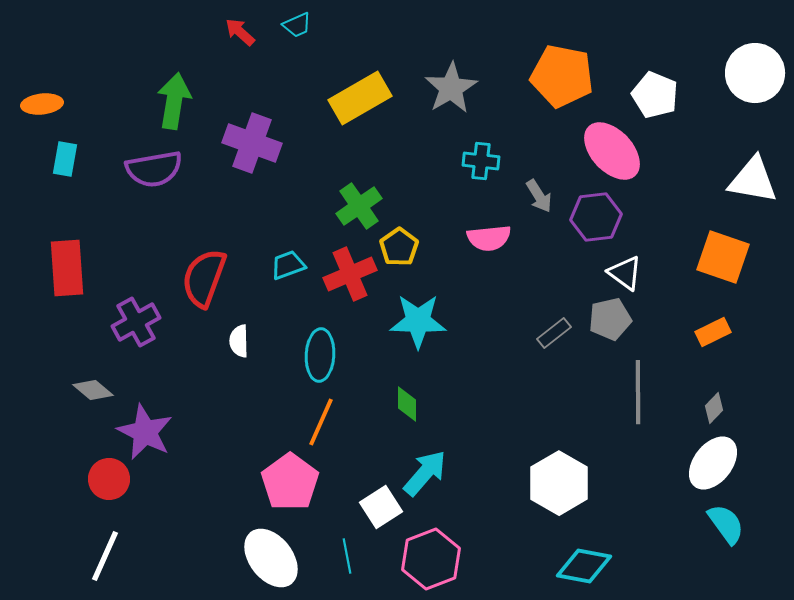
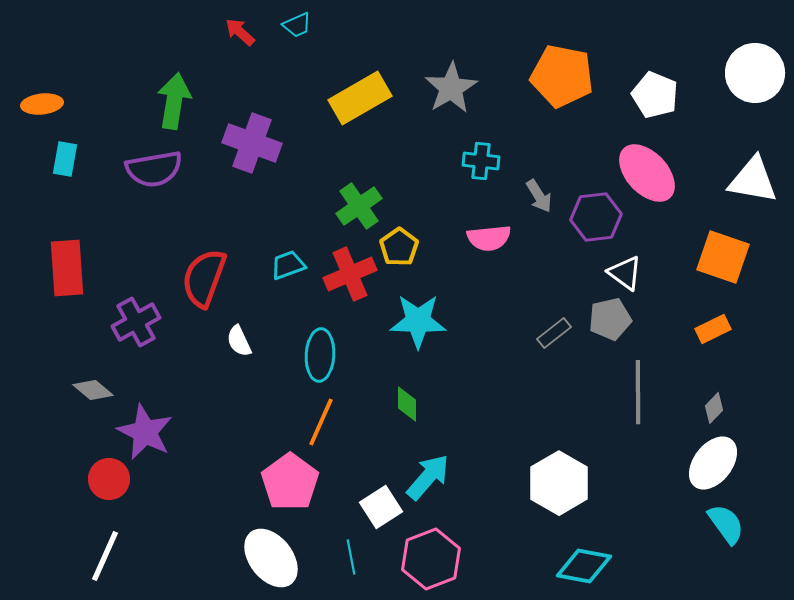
pink ellipse at (612, 151): moved 35 px right, 22 px down
orange rectangle at (713, 332): moved 3 px up
white semicircle at (239, 341): rotated 24 degrees counterclockwise
cyan arrow at (425, 473): moved 3 px right, 4 px down
cyan line at (347, 556): moved 4 px right, 1 px down
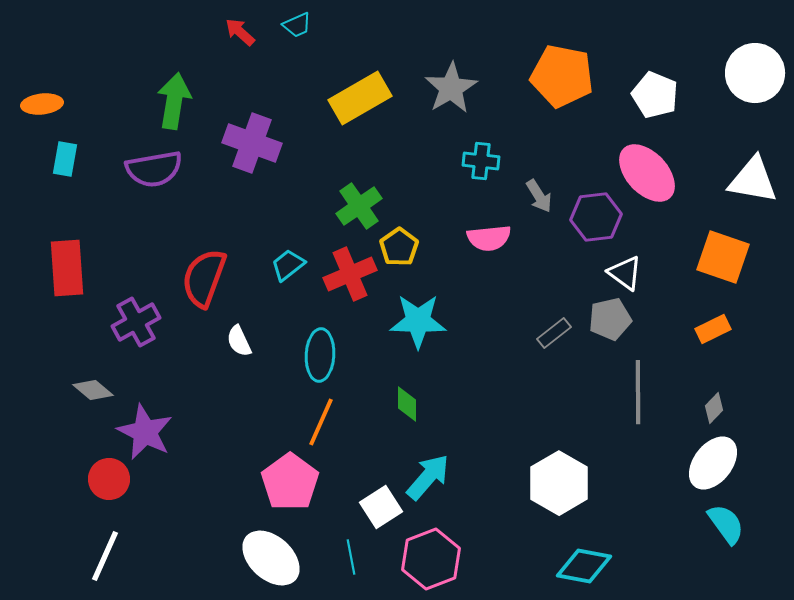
cyan trapezoid at (288, 265): rotated 18 degrees counterclockwise
white ellipse at (271, 558): rotated 10 degrees counterclockwise
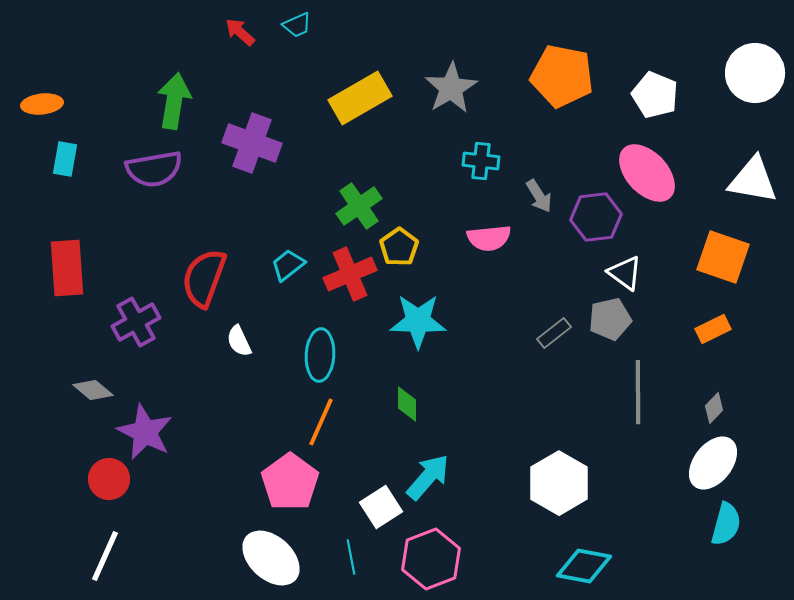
cyan semicircle at (726, 524): rotated 51 degrees clockwise
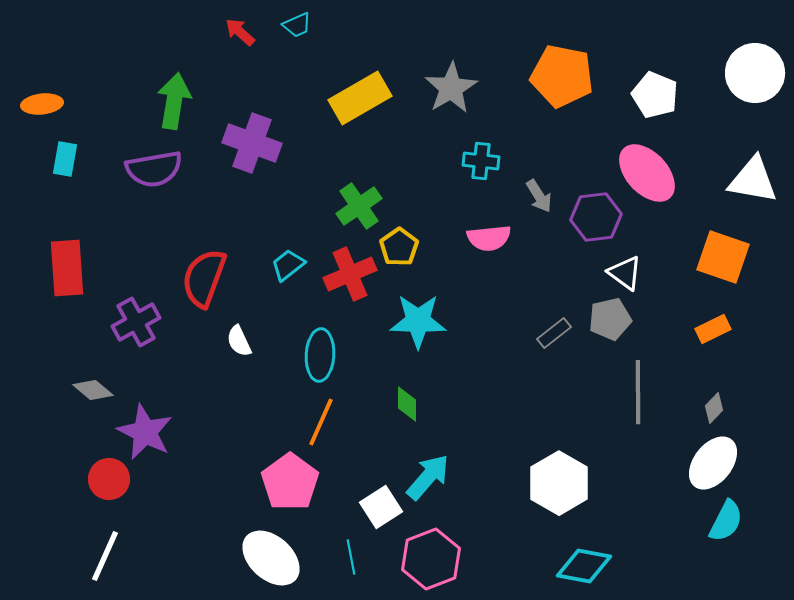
cyan semicircle at (726, 524): moved 3 px up; rotated 12 degrees clockwise
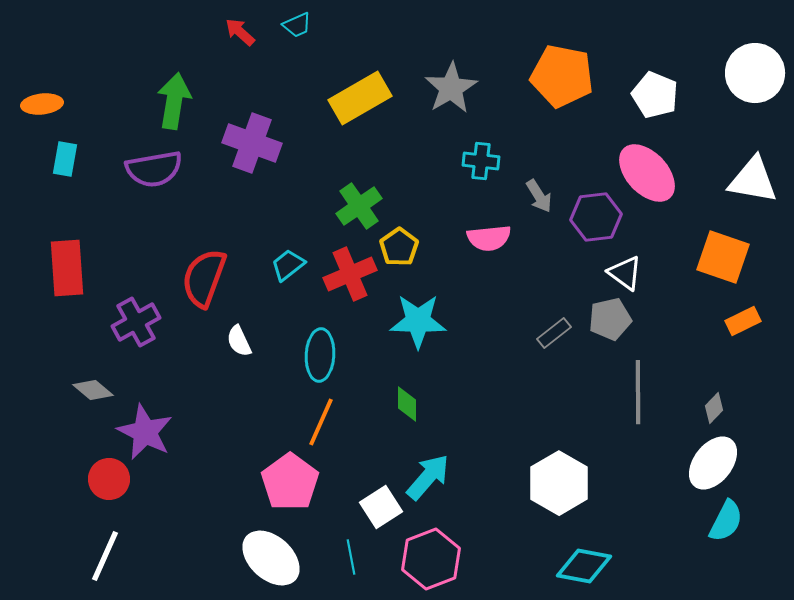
orange rectangle at (713, 329): moved 30 px right, 8 px up
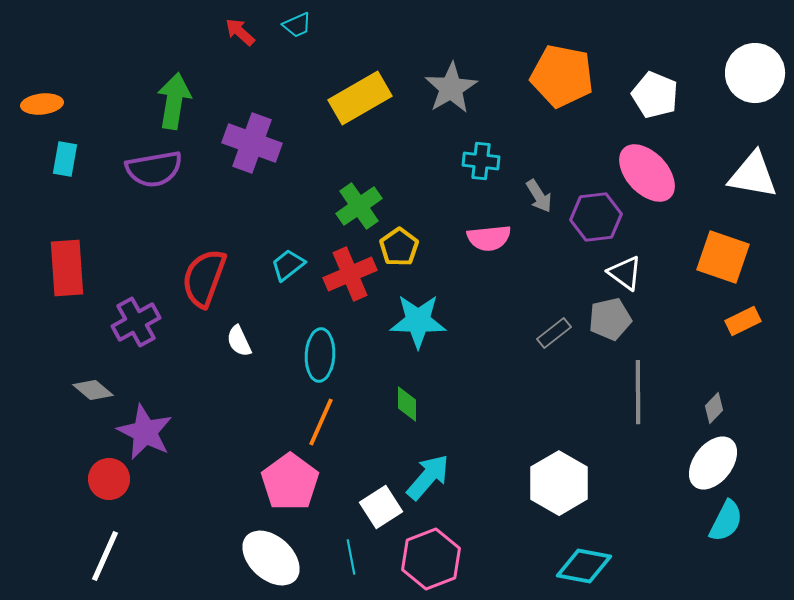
white triangle at (753, 180): moved 5 px up
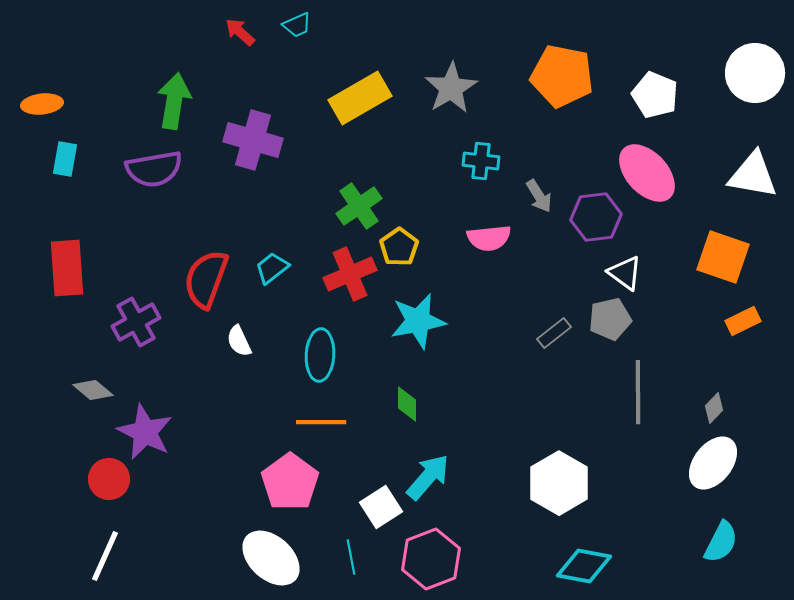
purple cross at (252, 143): moved 1 px right, 3 px up; rotated 4 degrees counterclockwise
cyan trapezoid at (288, 265): moved 16 px left, 3 px down
red semicircle at (204, 278): moved 2 px right, 1 px down
cyan star at (418, 321): rotated 12 degrees counterclockwise
orange line at (321, 422): rotated 66 degrees clockwise
cyan semicircle at (726, 521): moved 5 px left, 21 px down
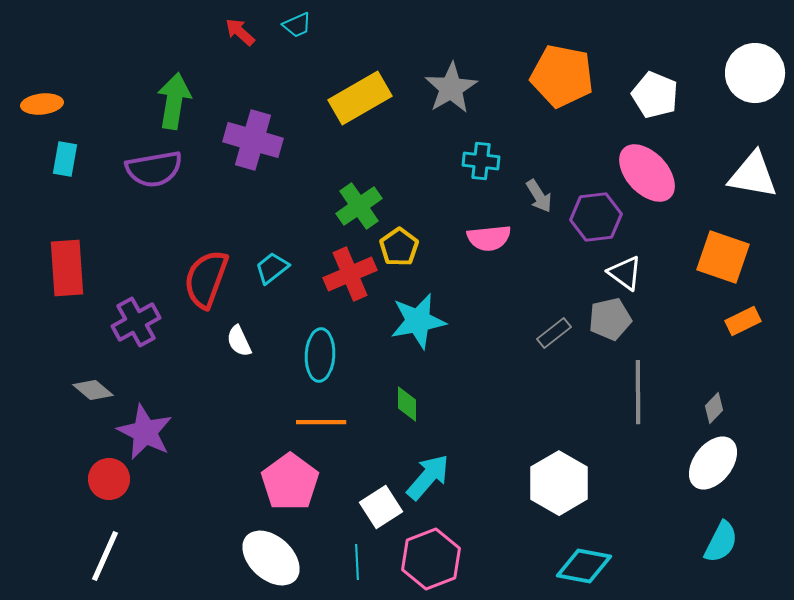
cyan line at (351, 557): moved 6 px right, 5 px down; rotated 8 degrees clockwise
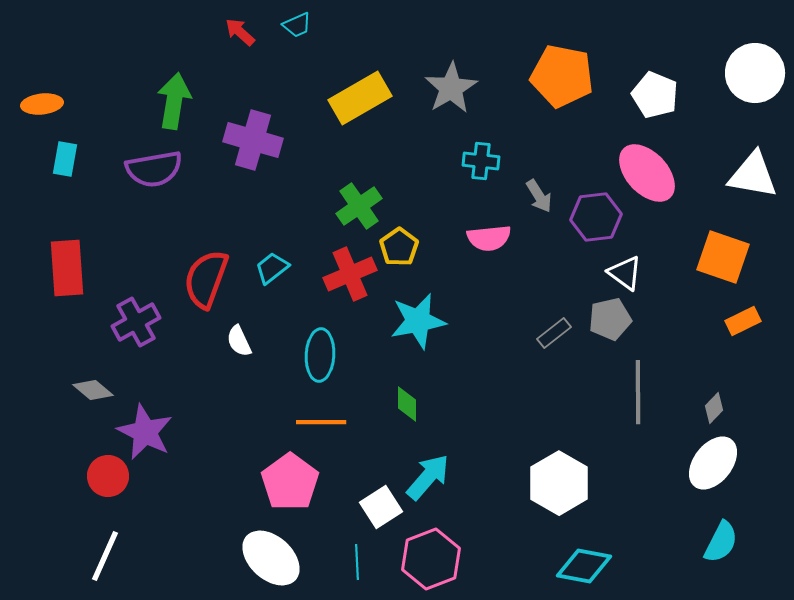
red circle at (109, 479): moved 1 px left, 3 px up
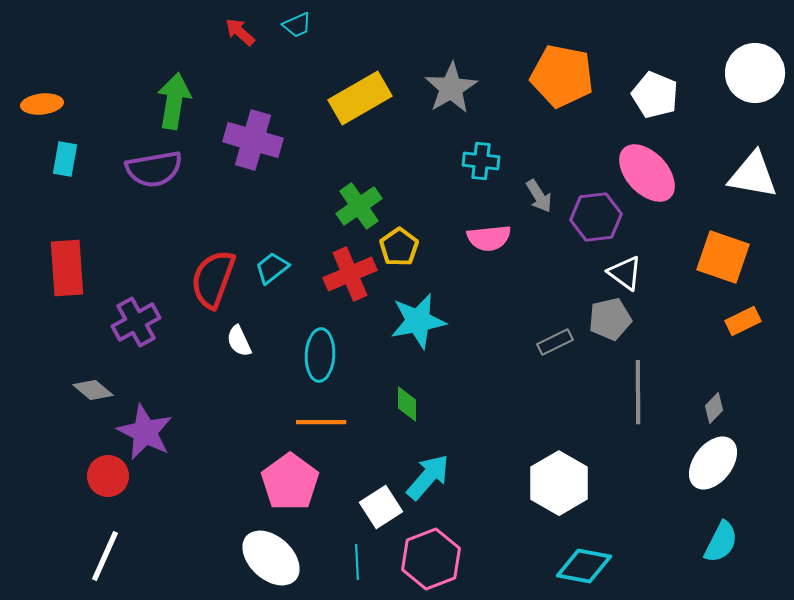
red semicircle at (206, 279): moved 7 px right
gray rectangle at (554, 333): moved 1 px right, 9 px down; rotated 12 degrees clockwise
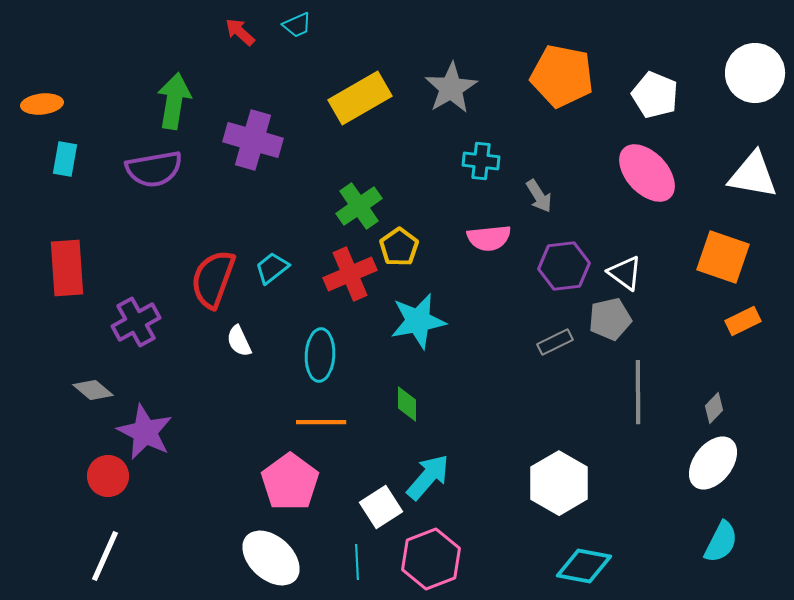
purple hexagon at (596, 217): moved 32 px left, 49 px down
